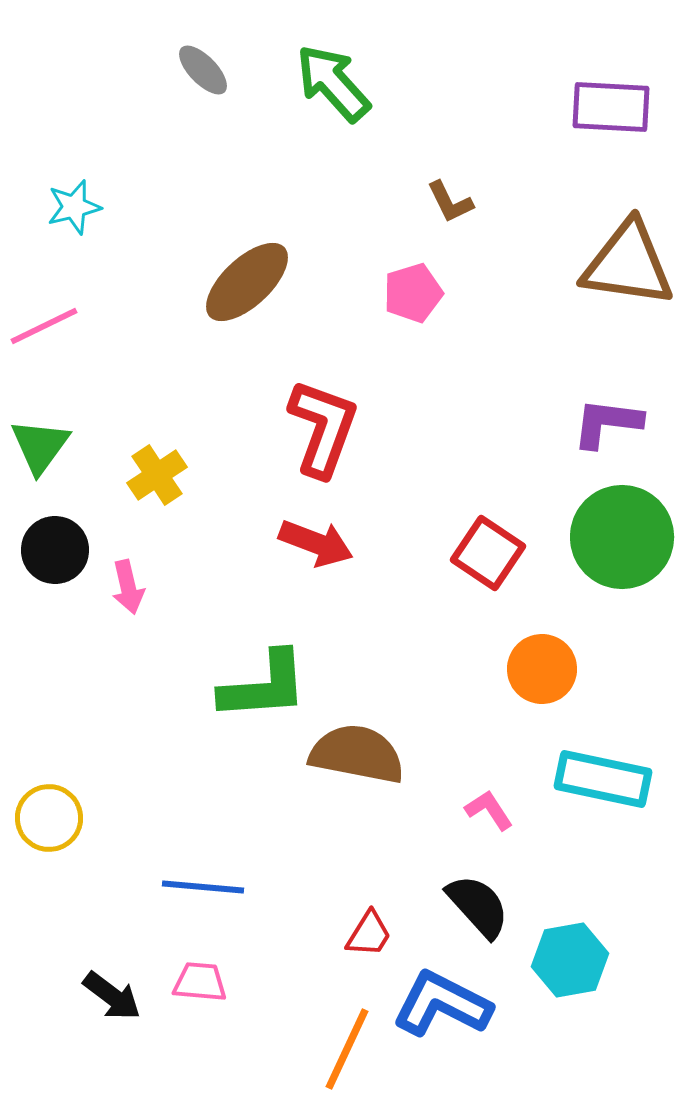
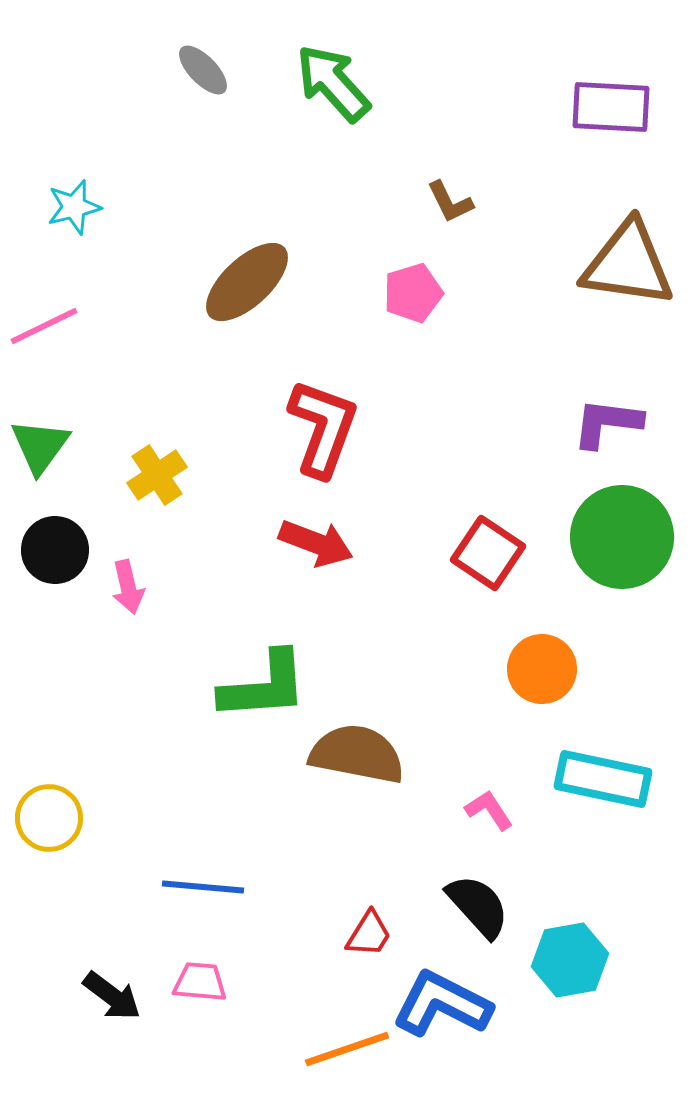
orange line: rotated 46 degrees clockwise
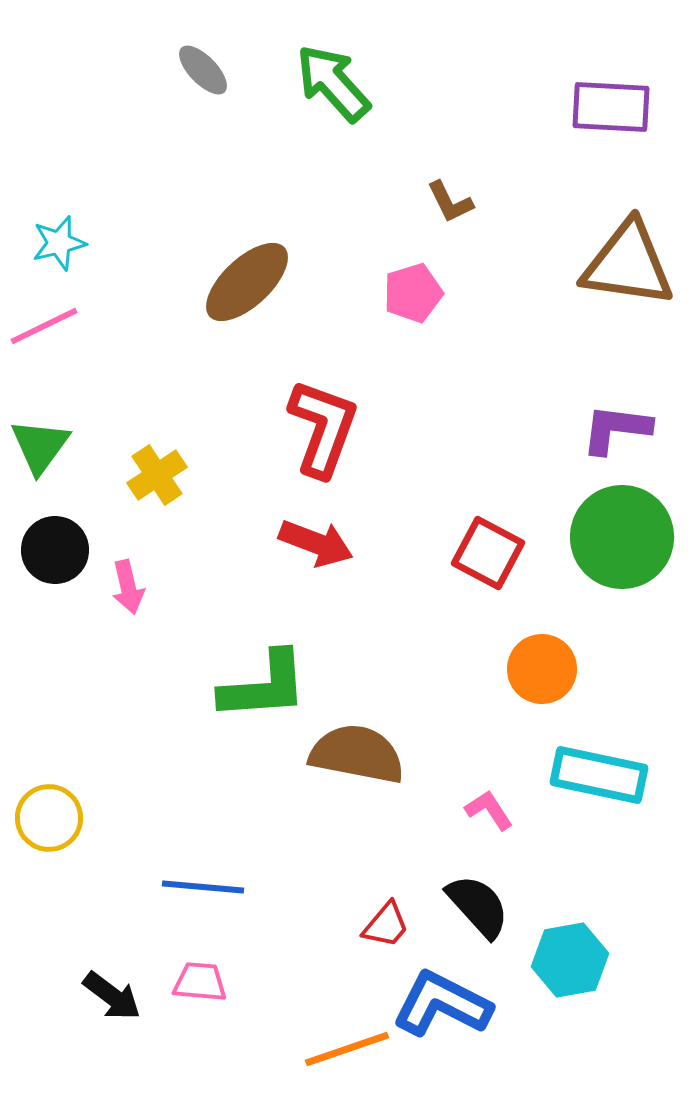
cyan star: moved 15 px left, 36 px down
purple L-shape: moved 9 px right, 6 px down
red square: rotated 6 degrees counterclockwise
cyan rectangle: moved 4 px left, 4 px up
red trapezoid: moved 17 px right, 9 px up; rotated 8 degrees clockwise
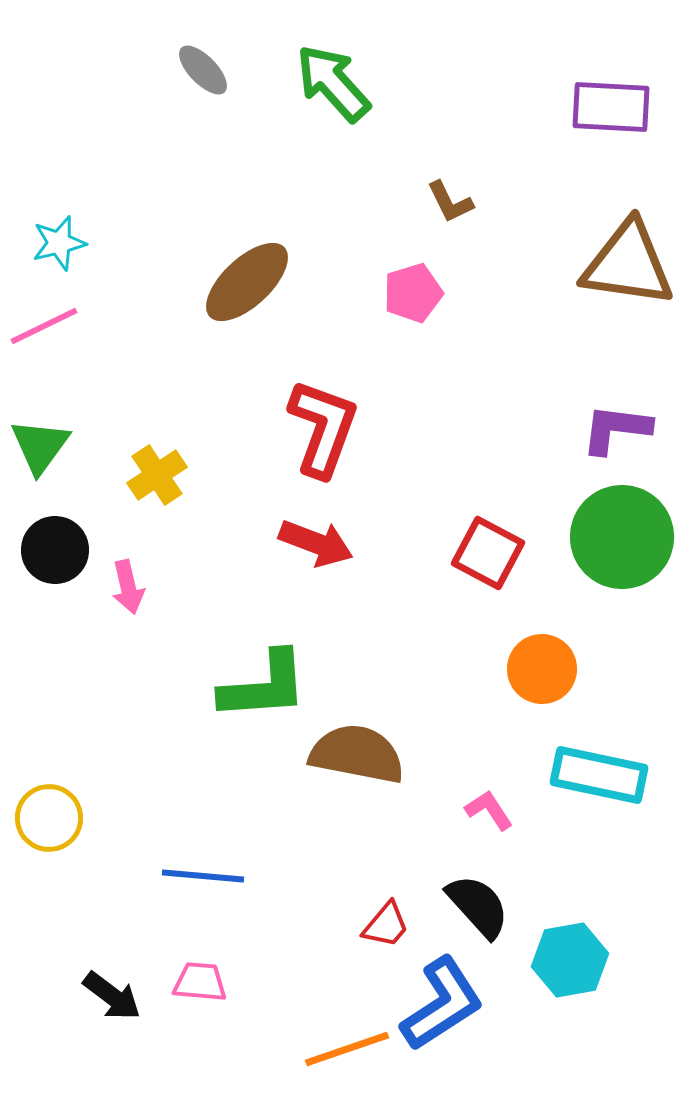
blue line: moved 11 px up
blue L-shape: rotated 120 degrees clockwise
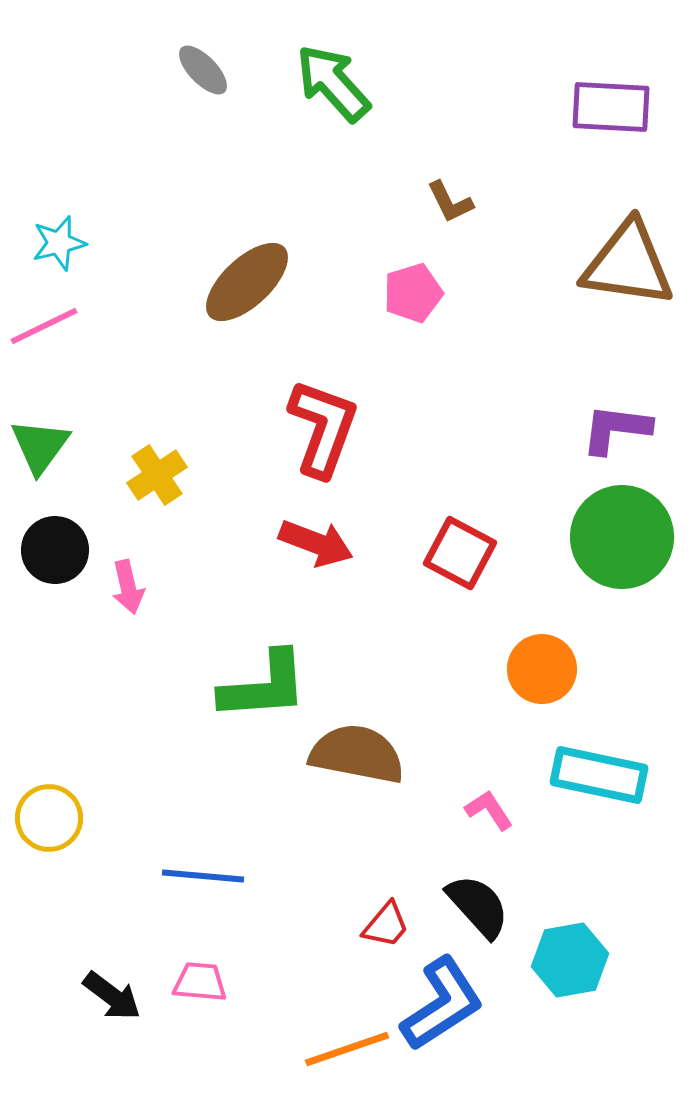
red square: moved 28 px left
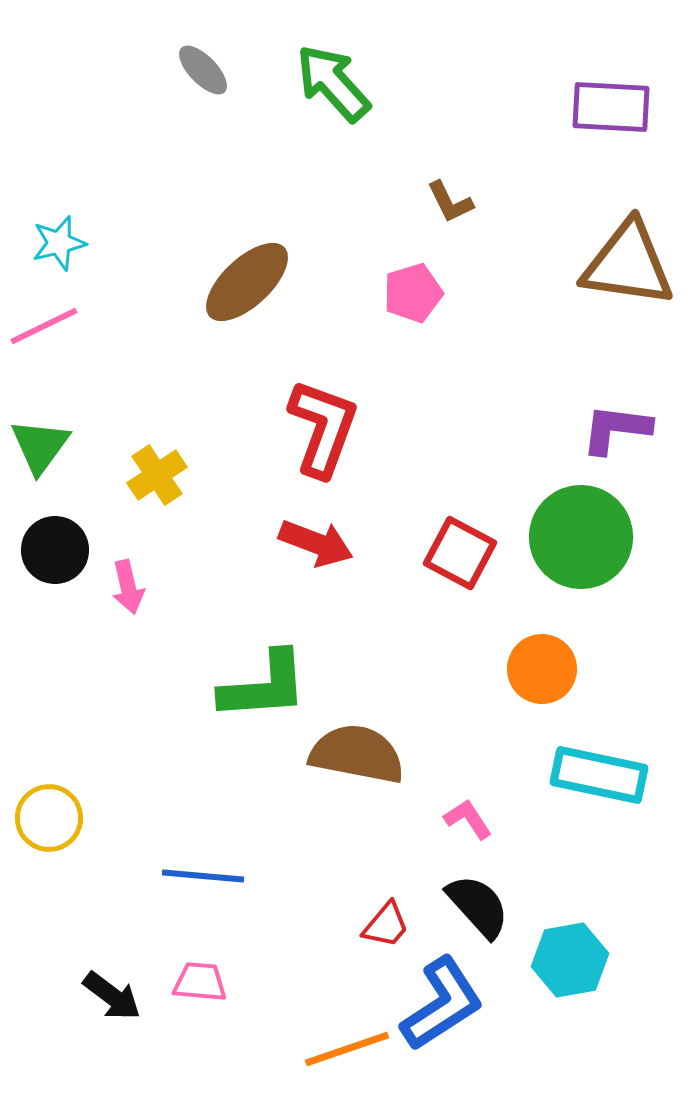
green circle: moved 41 px left
pink L-shape: moved 21 px left, 9 px down
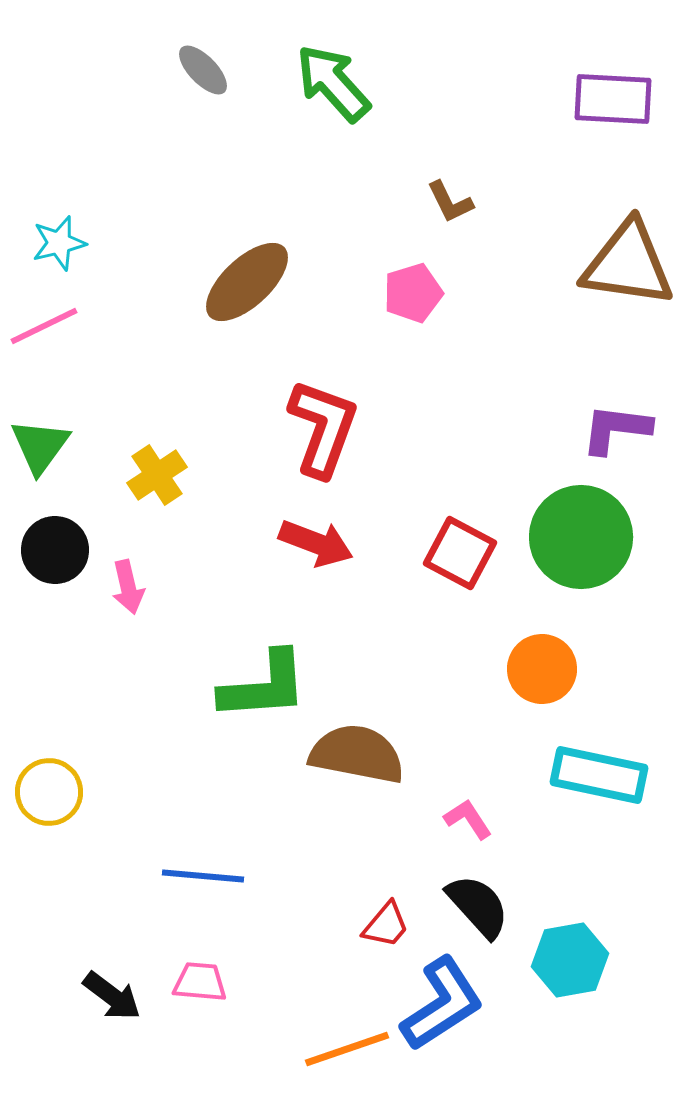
purple rectangle: moved 2 px right, 8 px up
yellow circle: moved 26 px up
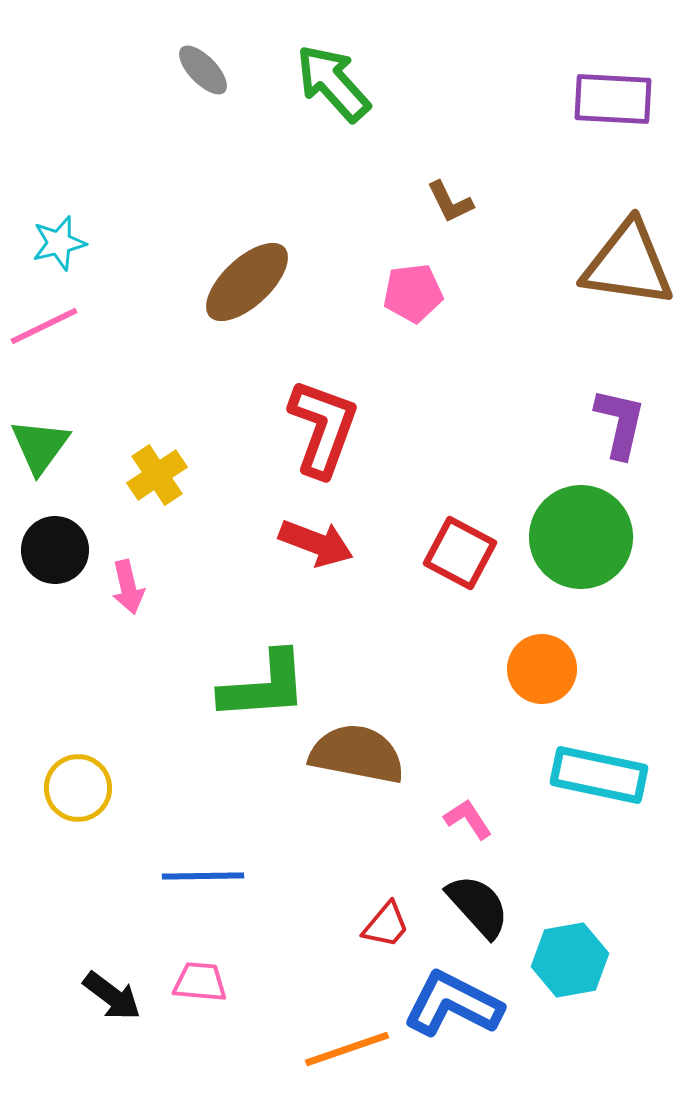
pink pentagon: rotated 10 degrees clockwise
purple L-shape: moved 4 px right, 6 px up; rotated 96 degrees clockwise
yellow circle: moved 29 px right, 4 px up
blue line: rotated 6 degrees counterclockwise
blue L-shape: moved 11 px right; rotated 120 degrees counterclockwise
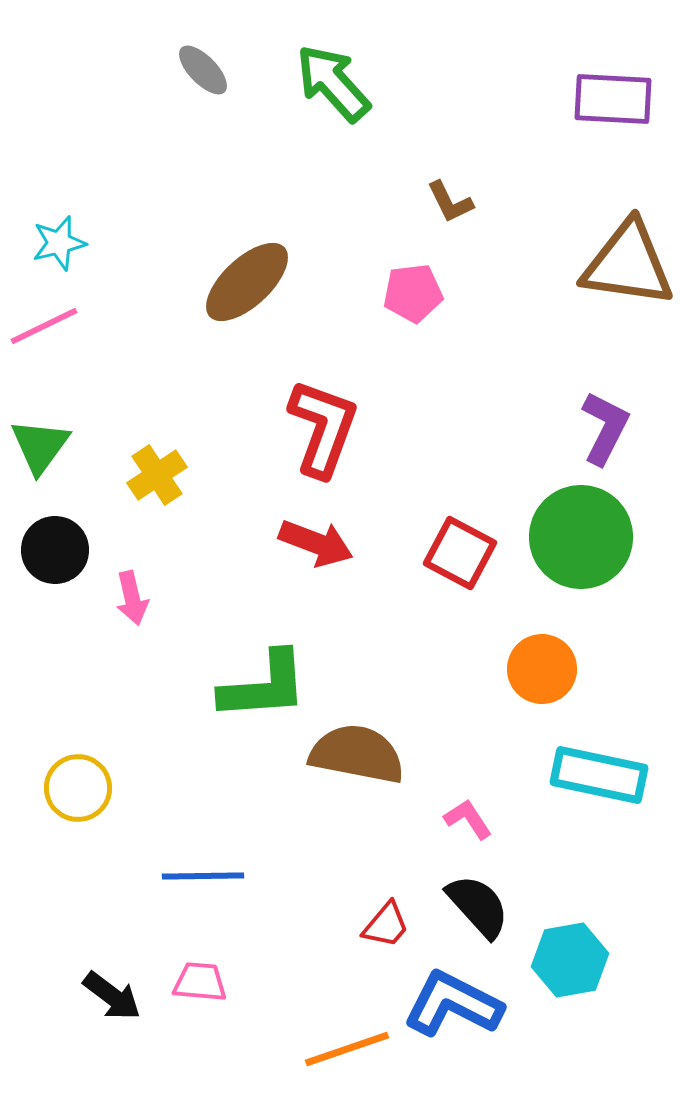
purple L-shape: moved 15 px left, 5 px down; rotated 14 degrees clockwise
pink arrow: moved 4 px right, 11 px down
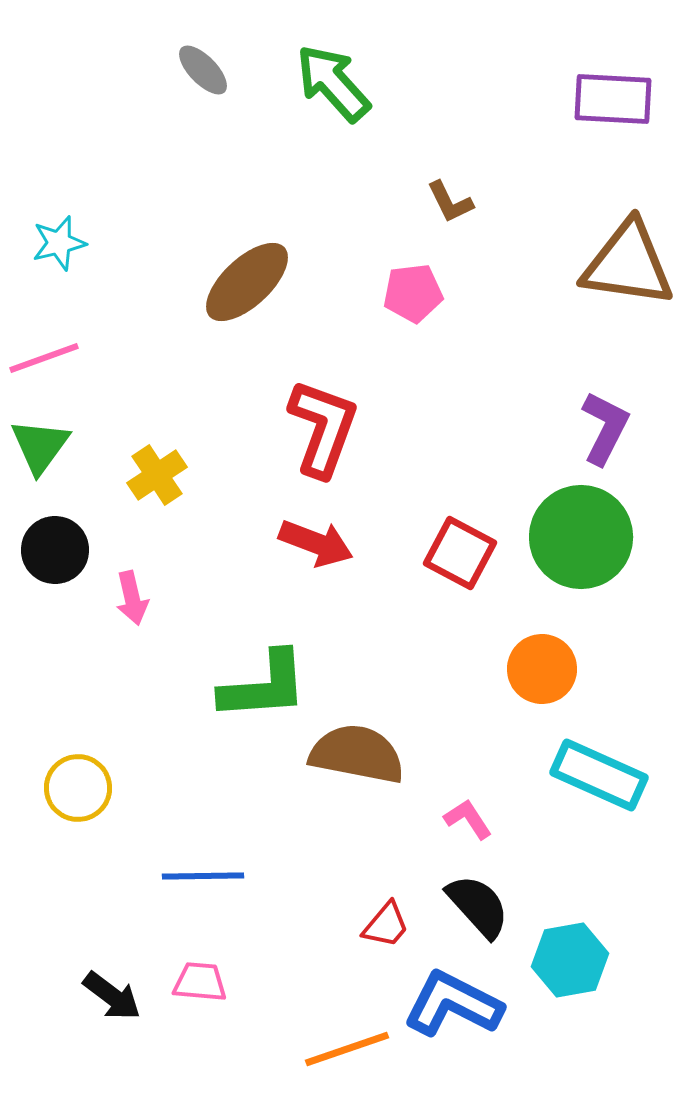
pink line: moved 32 px down; rotated 6 degrees clockwise
cyan rectangle: rotated 12 degrees clockwise
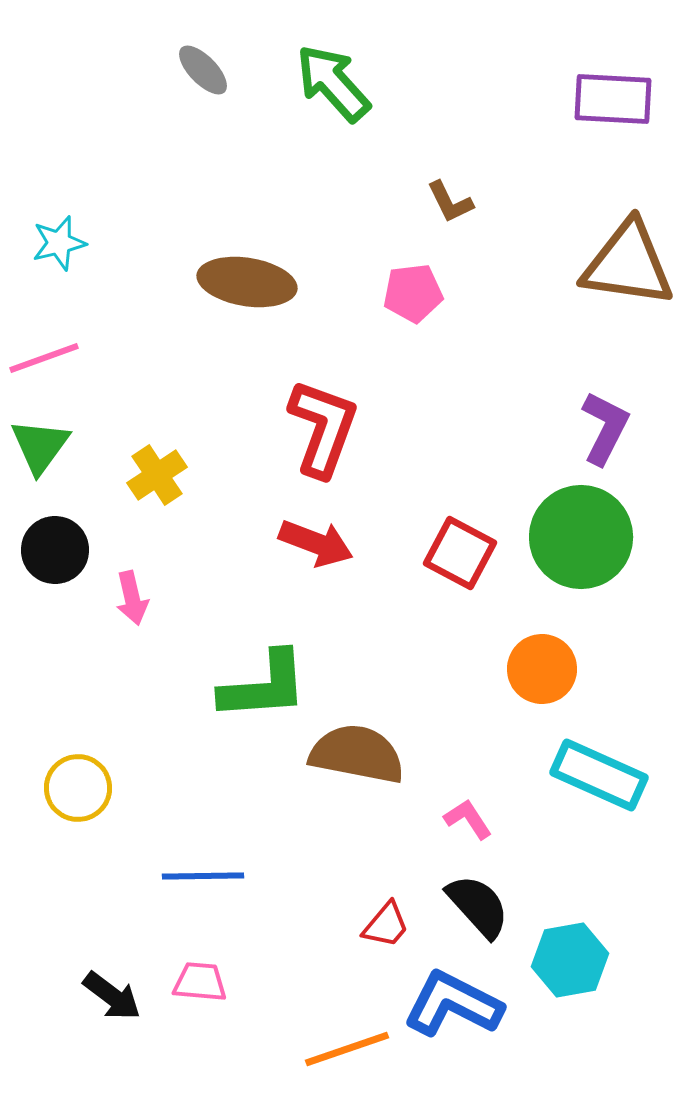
brown ellipse: rotated 52 degrees clockwise
